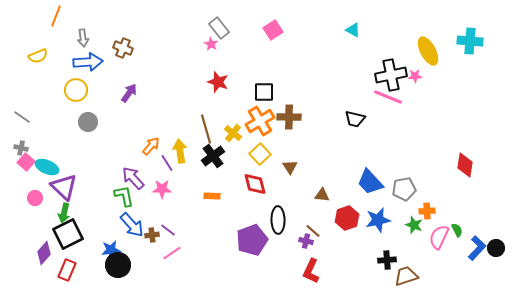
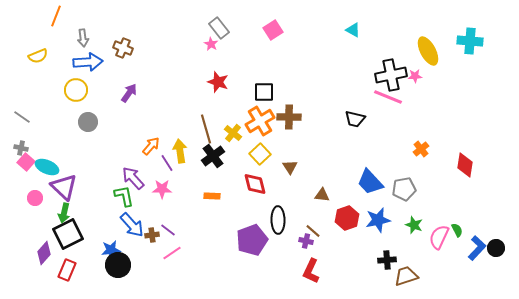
orange cross at (427, 211): moved 6 px left, 62 px up; rotated 35 degrees counterclockwise
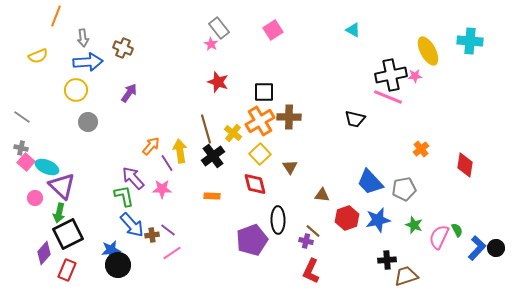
purple triangle at (64, 187): moved 2 px left, 1 px up
green arrow at (64, 213): moved 5 px left
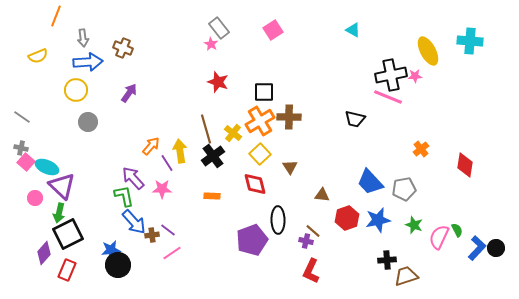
blue arrow at (132, 225): moved 2 px right, 3 px up
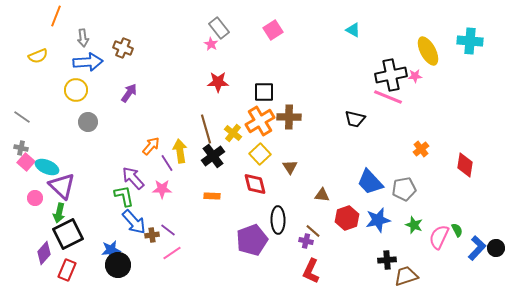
red star at (218, 82): rotated 20 degrees counterclockwise
